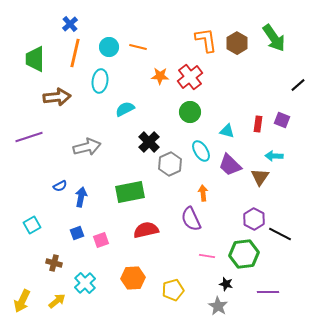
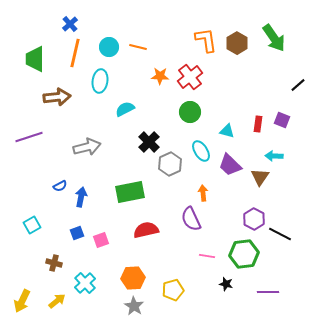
gray star at (218, 306): moved 84 px left
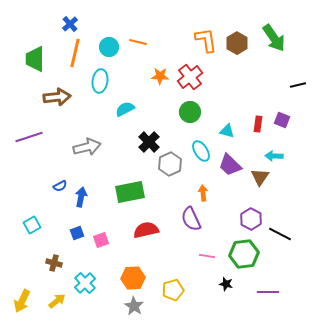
orange line at (138, 47): moved 5 px up
black line at (298, 85): rotated 28 degrees clockwise
purple hexagon at (254, 219): moved 3 px left
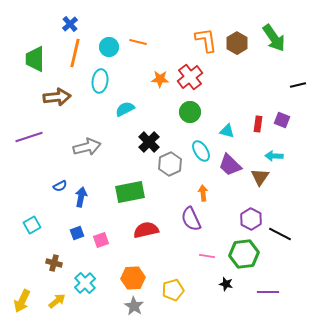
orange star at (160, 76): moved 3 px down
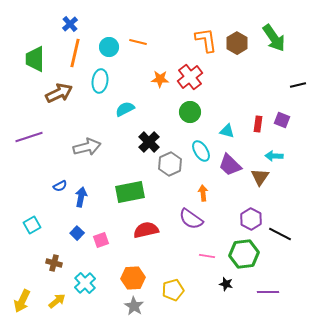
brown arrow at (57, 97): moved 2 px right, 4 px up; rotated 20 degrees counterclockwise
purple semicircle at (191, 219): rotated 30 degrees counterclockwise
blue square at (77, 233): rotated 24 degrees counterclockwise
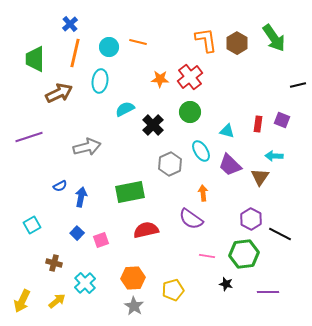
black cross at (149, 142): moved 4 px right, 17 px up
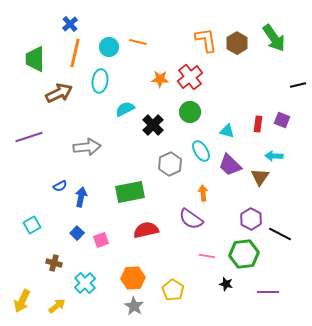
gray arrow at (87, 147): rotated 8 degrees clockwise
yellow pentagon at (173, 290): rotated 25 degrees counterclockwise
yellow arrow at (57, 301): moved 5 px down
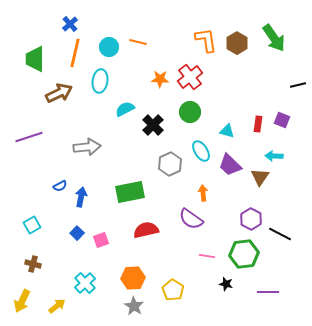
brown cross at (54, 263): moved 21 px left, 1 px down
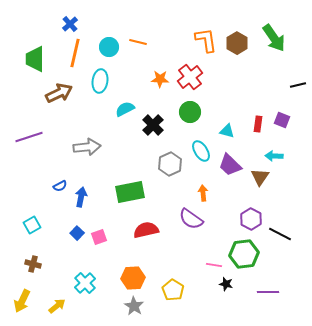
pink square at (101, 240): moved 2 px left, 3 px up
pink line at (207, 256): moved 7 px right, 9 px down
